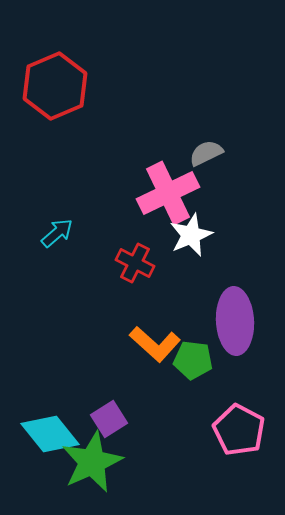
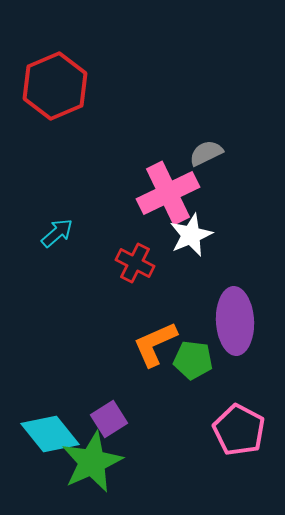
orange L-shape: rotated 114 degrees clockwise
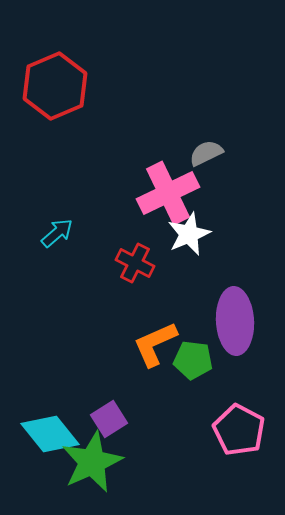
white star: moved 2 px left, 1 px up
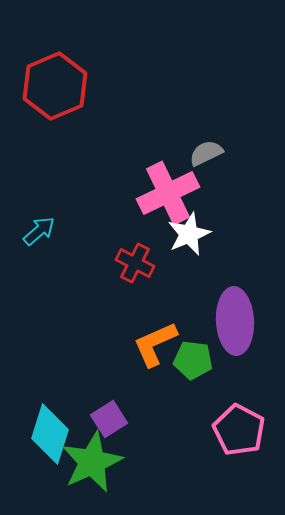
cyan arrow: moved 18 px left, 2 px up
cyan diamond: rotated 56 degrees clockwise
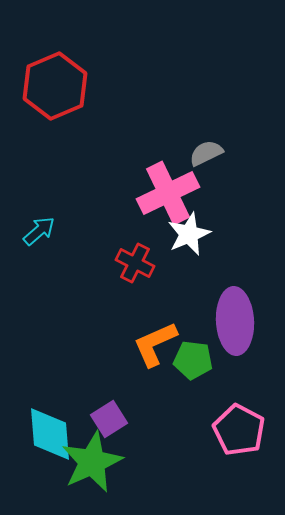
cyan diamond: rotated 22 degrees counterclockwise
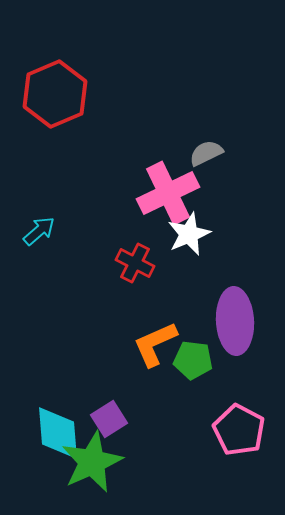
red hexagon: moved 8 px down
cyan diamond: moved 8 px right, 1 px up
